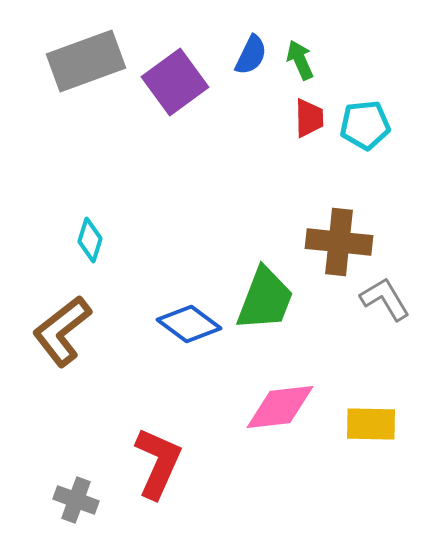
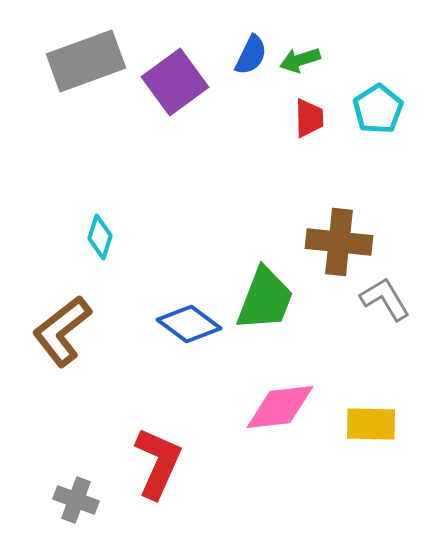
green arrow: rotated 84 degrees counterclockwise
cyan pentagon: moved 13 px right, 16 px up; rotated 27 degrees counterclockwise
cyan diamond: moved 10 px right, 3 px up
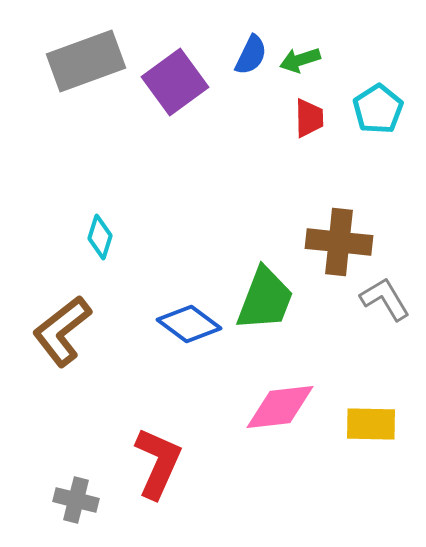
gray cross: rotated 6 degrees counterclockwise
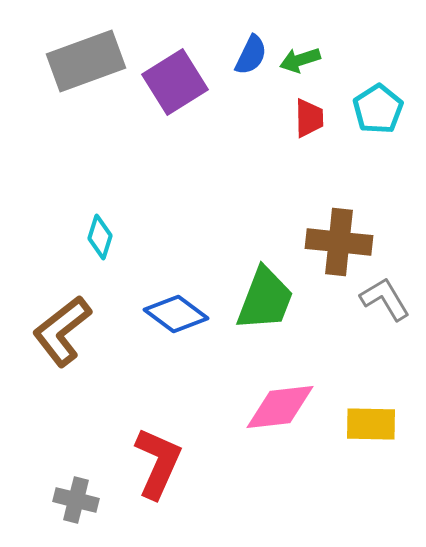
purple square: rotated 4 degrees clockwise
blue diamond: moved 13 px left, 10 px up
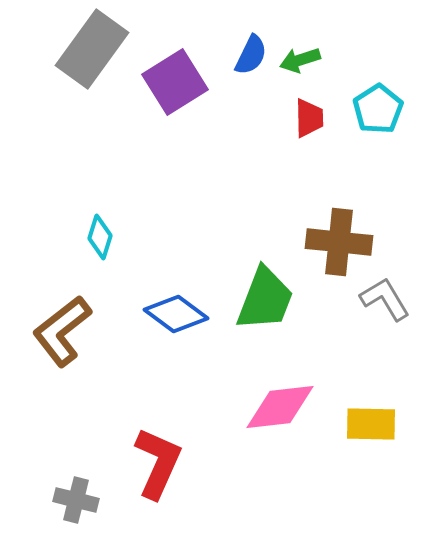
gray rectangle: moved 6 px right, 12 px up; rotated 34 degrees counterclockwise
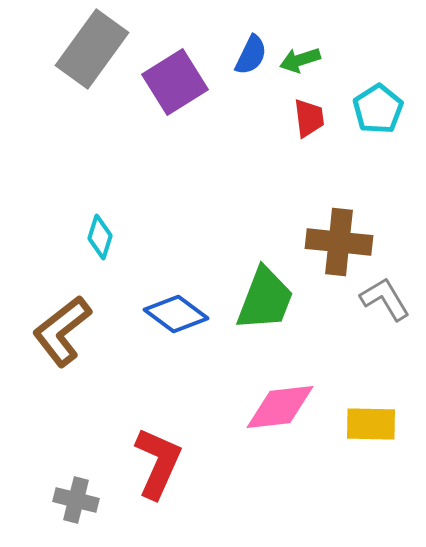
red trapezoid: rotated 6 degrees counterclockwise
